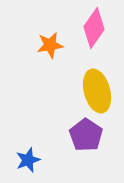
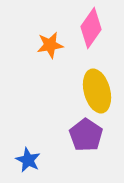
pink diamond: moved 3 px left
blue star: rotated 25 degrees counterclockwise
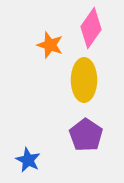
orange star: rotated 28 degrees clockwise
yellow ellipse: moved 13 px left, 11 px up; rotated 15 degrees clockwise
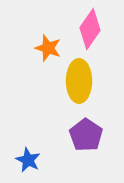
pink diamond: moved 1 px left, 1 px down
orange star: moved 2 px left, 3 px down
yellow ellipse: moved 5 px left, 1 px down
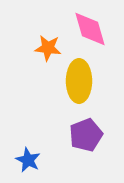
pink diamond: rotated 51 degrees counterclockwise
orange star: rotated 12 degrees counterclockwise
purple pentagon: rotated 16 degrees clockwise
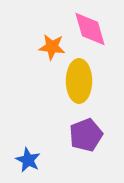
orange star: moved 4 px right, 1 px up
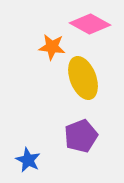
pink diamond: moved 5 px up; rotated 45 degrees counterclockwise
yellow ellipse: moved 4 px right, 3 px up; rotated 21 degrees counterclockwise
purple pentagon: moved 5 px left, 1 px down
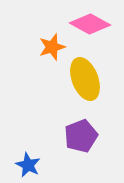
orange star: rotated 24 degrees counterclockwise
yellow ellipse: moved 2 px right, 1 px down
blue star: moved 5 px down
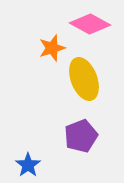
orange star: moved 1 px down
yellow ellipse: moved 1 px left
blue star: rotated 10 degrees clockwise
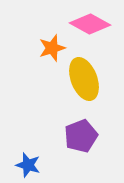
blue star: rotated 20 degrees counterclockwise
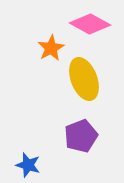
orange star: moved 1 px left; rotated 12 degrees counterclockwise
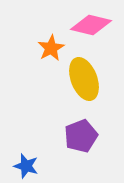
pink diamond: moved 1 px right, 1 px down; rotated 15 degrees counterclockwise
blue star: moved 2 px left, 1 px down
